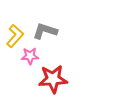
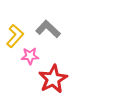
gray L-shape: moved 3 px right, 2 px up; rotated 25 degrees clockwise
red star: rotated 24 degrees counterclockwise
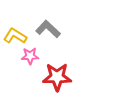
yellow L-shape: rotated 100 degrees counterclockwise
red star: moved 4 px right, 2 px up; rotated 28 degrees clockwise
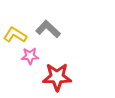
yellow L-shape: moved 1 px up
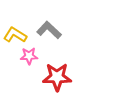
gray L-shape: moved 1 px right, 1 px down
pink star: moved 1 px left
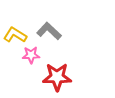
gray L-shape: moved 1 px down
pink star: moved 2 px right, 1 px up
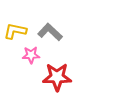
gray L-shape: moved 1 px right, 1 px down
yellow L-shape: moved 4 px up; rotated 20 degrees counterclockwise
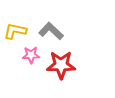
gray L-shape: moved 1 px right, 1 px up
red star: moved 4 px right, 12 px up
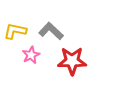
pink star: rotated 24 degrees counterclockwise
red star: moved 11 px right, 4 px up
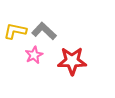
gray L-shape: moved 7 px left
pink star: moved 3 px right
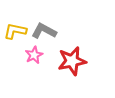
gray L-shape: rotated 15 degrees counterclockwise
red star: rotated 12 degrees counterclockwise
